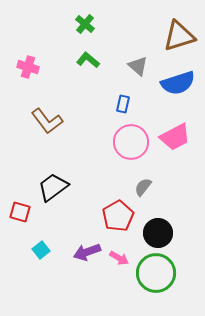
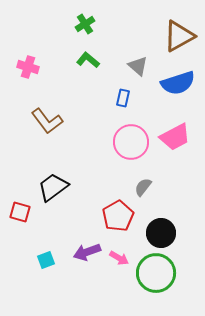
green cross: rotated 18 degrees clockwise
brown triangle: rotated 12 degrees counterclockwise
blue rectangle: moved 6 px up
black circle: moved 3 px right
cyan square: moved 5 px right, 10 px down; rotated 18 degrees clockwise
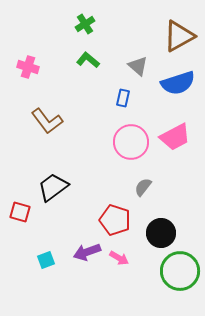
red pentagon: moved 3 px left, 4 px down; rotated 24 degrees counterclockwise
green circle: moved 24 px right, 2 px up
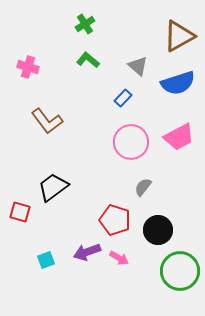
blue rectangle: rotated 30 degrees clockwise
pink trapezoid: moved 4 px right
black circle: moved 3 px left, 3 px up
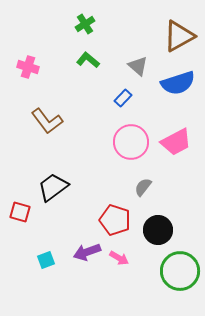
pink trapezoid: moved 3 px left, 5 px down
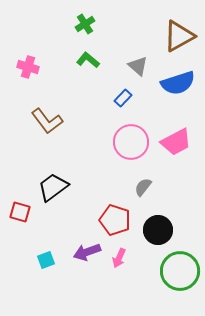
pink arrow: rotated 84 degrees clockwise
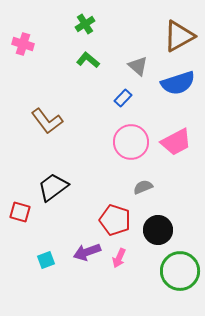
pink cross: moved 5 px left, 23 px up
gray semicircle: rotated 30 degrees clockwise
